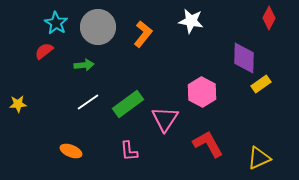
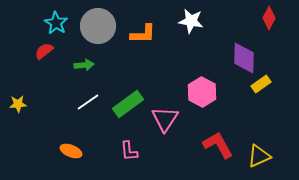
gray circle: moved 1 px up
orange L-shape: rotated 52 degrees clockwise
red L-shape: moved 10 px right, 1 px down
yellow triangle: moved 2 px up
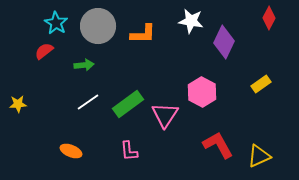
purple diamond: moved 20 px left, 16 px up; rotated 24 degrees clockwise
pink triangle: moved 4 px up
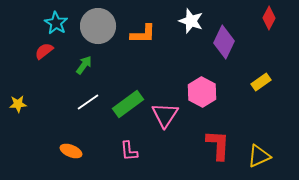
white star: rotated 10 degrees clockwise
green arrow: rotated 48 degrees counterclockwise
yellow rectangle: moved 2 px up
red L-shape: rotated 32 degrees clockwise
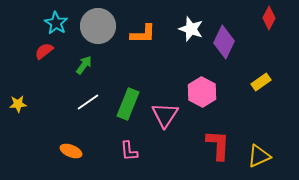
white star: moved 8 px down
green rectangle: rotated 32 degrees counterclockwise
